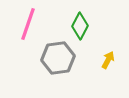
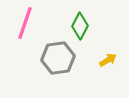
pink line: moved 3 px left, 1 px up
yellow arrow: rotated 30 degrees clockwise
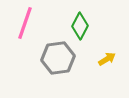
yellow arrow: moved 1 px left, 1 px up
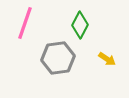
green diamond: moved 1 px up
yellow arrow: rotated 66 degrees clockwise
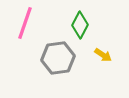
yellow arrow: moved 4 px left, 4 px up
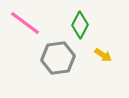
pink line: rotated 72 degrees counterclockwise
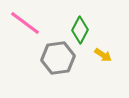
green diamond: moved 5 px down
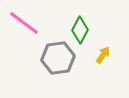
pink line: moved 1 px left
yellow arrow: rotated 90 degrees counterclockwise
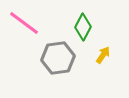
green diamond: moved 3 px right, 3 px up
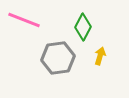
pink line: moved 3 px up; rotated 16 degrees counterclockwise
yellow arrow: moved 3 px left, 1 px down; rotated 18 degrees counterclockwise
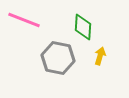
green diamond: rotated 24 degrees counterclockwise
gray hexagon: rotated 20 degrees clockwise
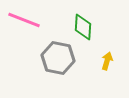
yellow arrow: moved 7 px right, 5 px down
